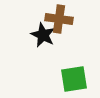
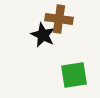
green square: moved 4 px up
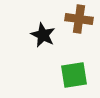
brown cross: moved 20 px right
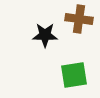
black star: moved 2 px right; rotated 25 degrees counterclockwise
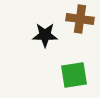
brown cross: moved 1 px right
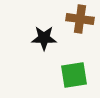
black star: moved 1 px left, 3 px down
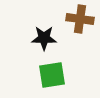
green square: moved 22 px left
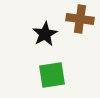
black star: moved 1 px right, 4 px up; rotated 30 degrees counterclockwise
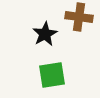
brown cross: moved 1 px left, 2 px up
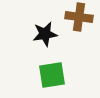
black star: rotated 20 degrees clockwise
